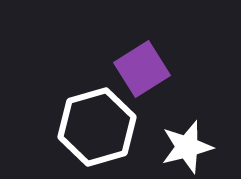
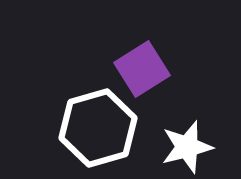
white hexagon: moved 1 px right, 1 px down
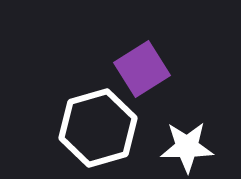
white star: rotated 14 degrees clockwise
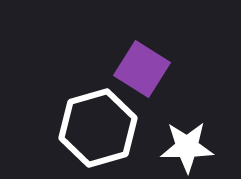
purple square: rotated 26 degrees counterclockwise
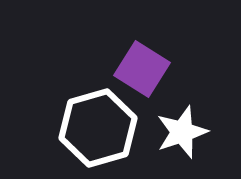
white star: moved 5 px left, 15 px up; rotated 18 degrees counterclockwise
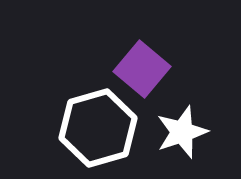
purple square: rotated 8 degrees clockwise
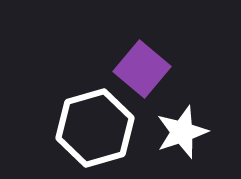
white hexagon: moved 3 px left
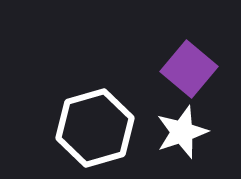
purple square: moved 47 px right
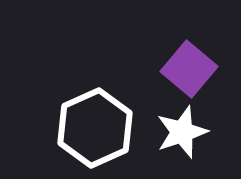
white hexagon: rotated 8 degrees counterclockwise
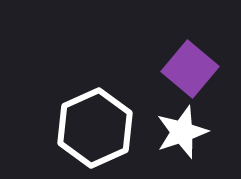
purple square: moved 1 px right
